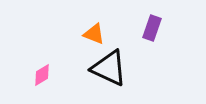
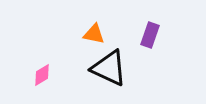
purple rectangle: moved 2 px left, 7 px down
orange triangle: rotated 10 degrees counterclockwise
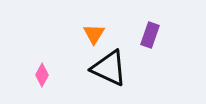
orange triangle: rotated 50 degrees clockwise
pink diamond: rotated 30 degrees counterclockwise
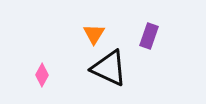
purple rectangle: moved 1 px left, 1 px down
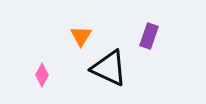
orange triangle: moved 13 px left, 2 px down
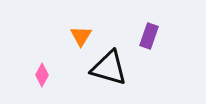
black triangle: rotated 9 degrees counterclockwise
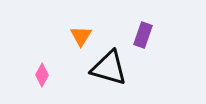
purple rectangle: moved 6 px left, 1 px up
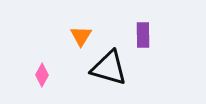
purple rectangle: rotated 20 degrees counterclockwise
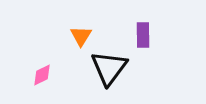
black triangle: rotated 51 degrees clockwise
pink diamond: rotated 35 degrees clockwise
